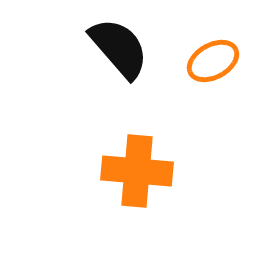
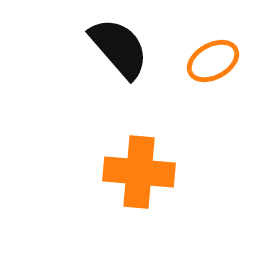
orange cross: moved 2 px right, 1 px down
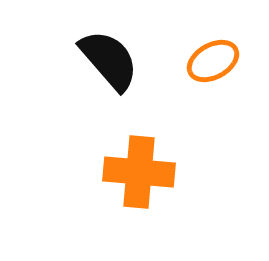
black semicircle: moved 10 px left, 12 px down
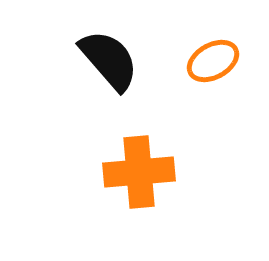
orange cross: rotated 10 degrees counterclockwise
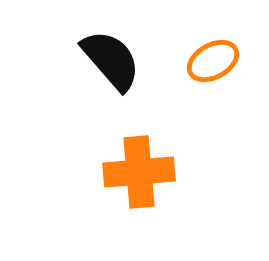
black semicircle: moved 2 px right
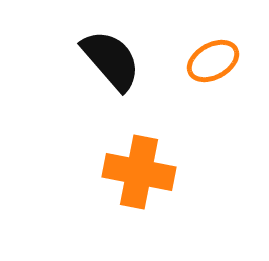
orange cross: rotated 16 degrees clockwise
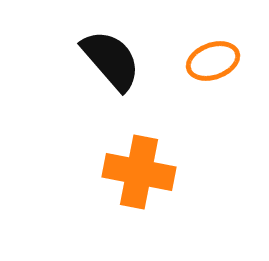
orange ellipse: rotated 9 degrees clockwise
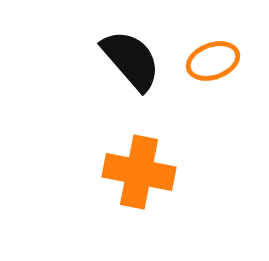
black semicircle: moved 20 px right
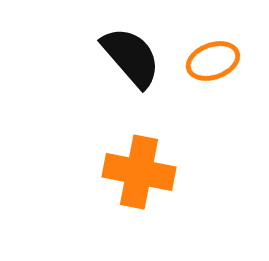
black semicircle: moved 3 px up
